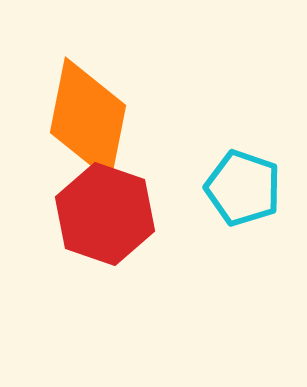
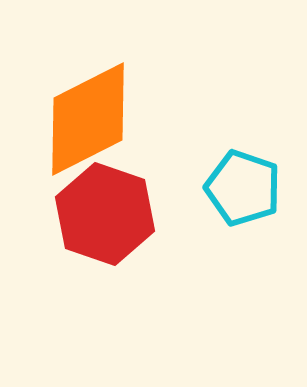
orange diamond: rotated 52 degrees clockwise
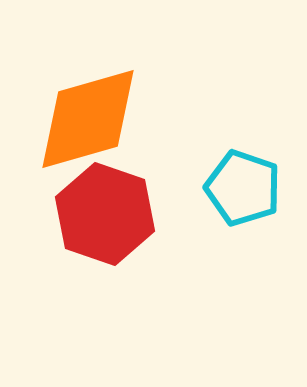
orange diamond: rotated 11 degrees clockwise
